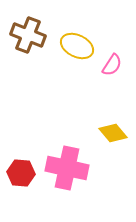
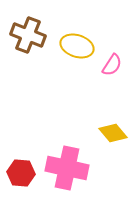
yellow ellipse: rotated 8 degrees counterclockwise
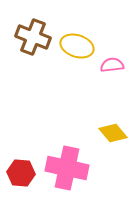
brown cross: moved 5 px right, 2 px down
pink semicircle: rotated 130 degrees counterclockwise
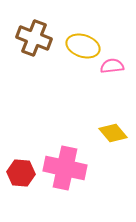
brown cross: moved 1 px right, 1 px down
yellow ellipse: moved 6 px right
pink semicircle: moved 1 px down
pink cross: moved 2 px left
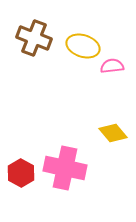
red hexagon: rotated 24 degrees clockwise
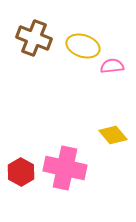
yellow diamond: moved 2 px down
red hexagon: moved 1 px up
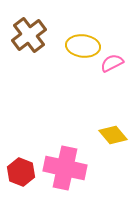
brown cross: moved 5 px left, 3 px up; rotated 32 degrees clockwise
yellow ellipse: rotated 12 degrees counterclockwise
pink semicircle: moved 3 px up; rotated 20 degrees counterclockwise
red hexagon: rotated 8 degrees counterclockwise
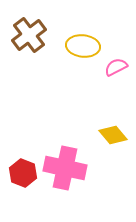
pink semicircle: moved 4 px right, 4 px down
red hexagon: moved 2 px right, 1 px down
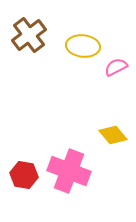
pink cross: moved 4 px right, 3 px down; rotated 9 degrees clockwise
red hexagon: moved 1 px right, 2 px down; rotated 12 degrees counterclockwise
